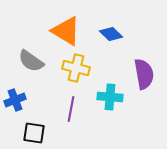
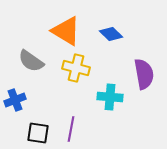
purple line: moved 20 px down
black square: moved 4 px right
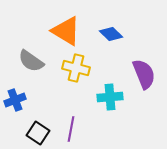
purple semicircle: rotated 12 degrees counterclockwise
cyan cross: rotated 10 degrees counterclockwise
black square: rotated 25 degrees clockwise
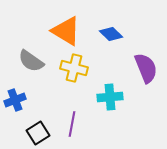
yellow cross: moved 2 px left
purple semicircle: moved 2 px right, 6 px up
purple line: moved 1 px right, 5 px up
black square: rotated 25 degrees clockwise
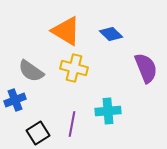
gray semicircle: moved 10 px down
cyan cross: moved 2 px left, 14 px down
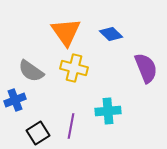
orange triangle: moved 1 px down; rotated 24 degrees clockwise
purple line: moved 1 px left, 2 px down
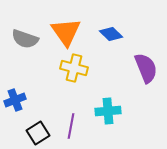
gray semicircle: moved 6 px left, 32 px up; rotated 16 degrees counterclockwise
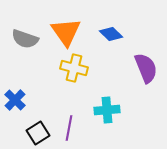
blue cross: rotated 25 degrees counterclockwise
cyan cross: moved 1 px left, 1 px up
purple line: moved 2 px left, 2 px down
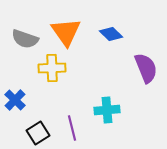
yellow cross: moved 22 px left; rotated 16 degrees counterclockwise
purple line: moved 3 px right; rotated 25 degrees counterclockwise
